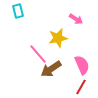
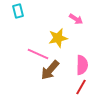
pink line: rotated 25 degrees counterclockwise
pink semicircle: rotated 24 degrees clockwise
brown arrow: moved 1 px left, 1 px down; rotated 15 degrees counterclockwise
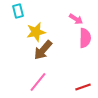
yellow star: moved 22 px left, 6 px up
pink line: moved 28 px down; rotated 75 degrees counterclockwise
pink semicircle: moved 3 px right, 27 px up
brown arrow: moved 7 px left, 20 px up
red line: moved 2 px right; rotated 42 degrees clockwise
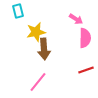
brown arrow: moved 1 px right, 1 px up; rotated 45 degrees counterclockwise
red line: moved 3 px right, 17 px up
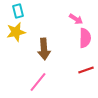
yellow star: moved 20 px left
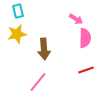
yellow star: moved 1 px right, 2 px down
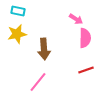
cyan rectangle: rotated 64 degrees counterclockwise
